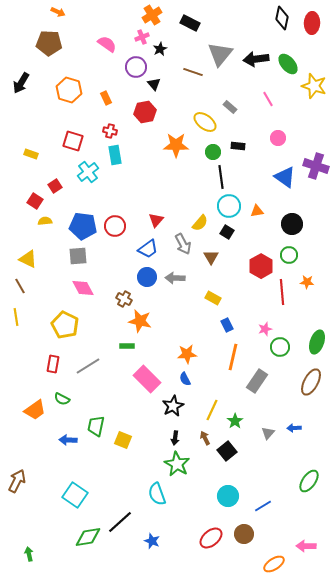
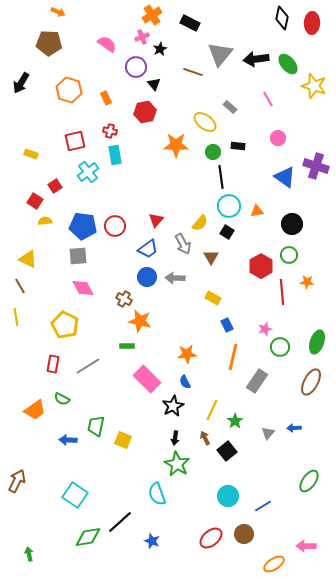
red square at (73, 141): moved 2 px right; rotated 30 degrees counterclockwise
blue semicircle at (185, 379): moved 3 px down
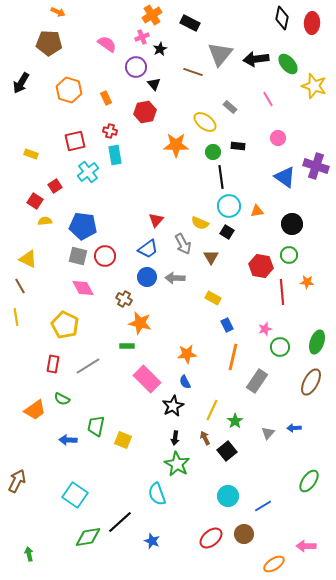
yellow semicircle at (200, 223): rotated 72 degrees clockwise
red circle at (115, 226): moved 10 px left, 30 px down
gray square at (78, 256): rotated 18 degrees clockwise
red hexagon at (261, 266): rotated 20 degrees counterclockwise
orange star at (140, 321): moved 2 px down
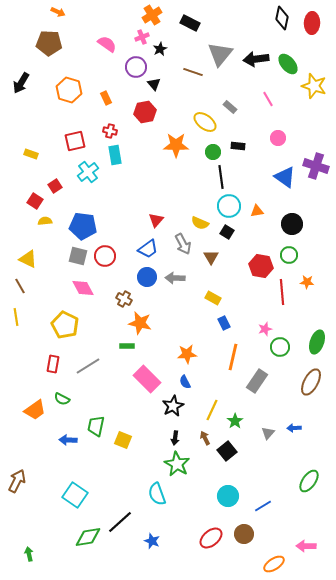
blue rectangle at (227, 325): moved 3 px left, 2 px up
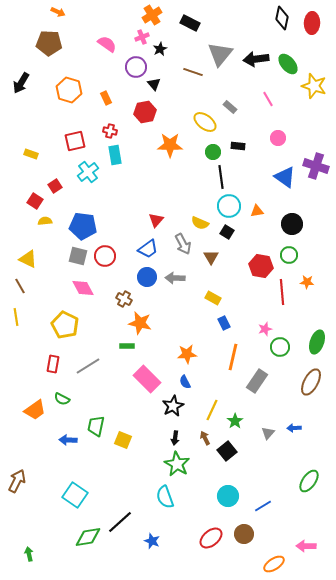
orange star at (176, 145): moved 6 px left
cyan semicircle at (157, 494): moved 8 px right, 3 px down
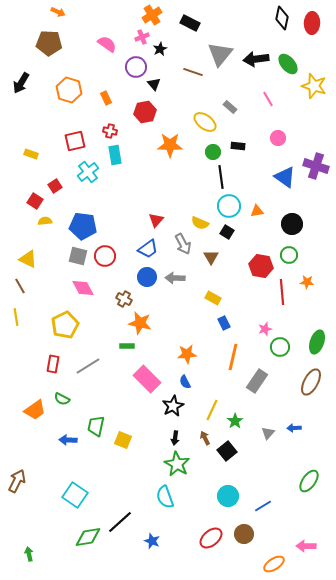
yellow pentagon at (65, 325): rotated 20 degrees clockwise
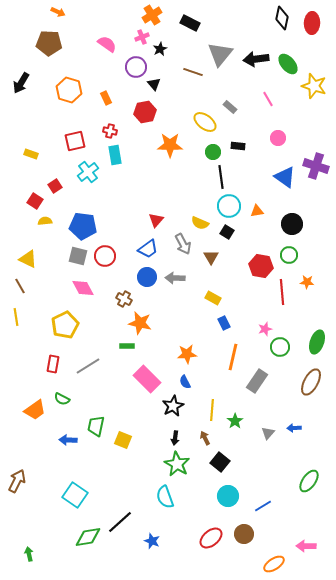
yellow line at (212, 410): rotated 20 degrees counterclockwise
black square at (227, 451): moved 7 px left, 11 px down; rotated 12 degrees counterclockwise
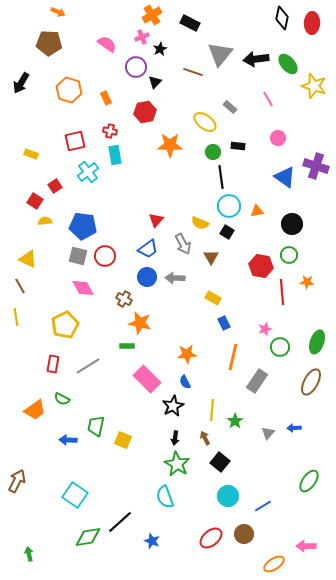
black triangle at (154, 84): moved 1 px right, 2 px up; rotated 24 degrees clockwise
